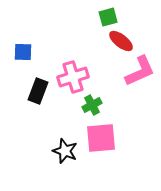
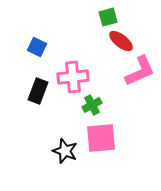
blue square: moved 14 px right, 5 px up; rotated 24 degrees clockwise
pink cross: rotated 12 degrees clockwise
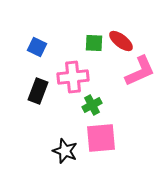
green square: moved 14 px left, 26 px down; rotated 18 degrees clockwise
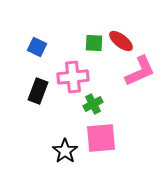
green cross: moved 1 px right, 1 px up
black star: rotated 15 degrees clockwise
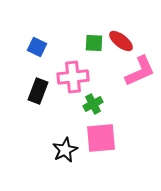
black star: moved 1 px up; rotated 10 degrees clockwise
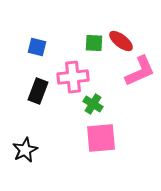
blue square: rotated 12 degrees counterclockwise
green cross: rotated 30 degrees counterclockwise
black star: moved 40 px left
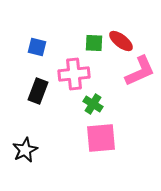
pink cross: moved 1 px right, 3 px up
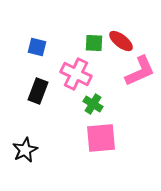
pink cross: moved 2 px right; rotated 32 degrees clockwise
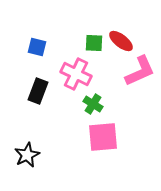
pink square: moved 2 px right, 1 px up
black star: moved 2 px right, 5 px down
